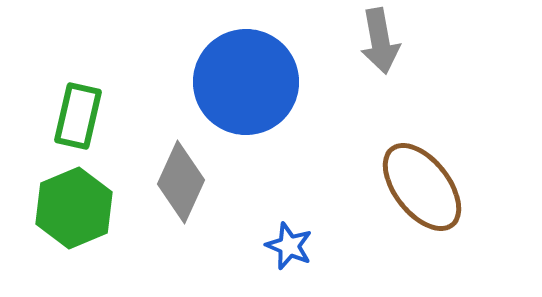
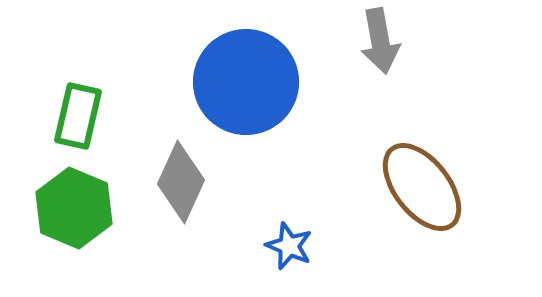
green hexagon: rotated 14 degrees counterclockwise
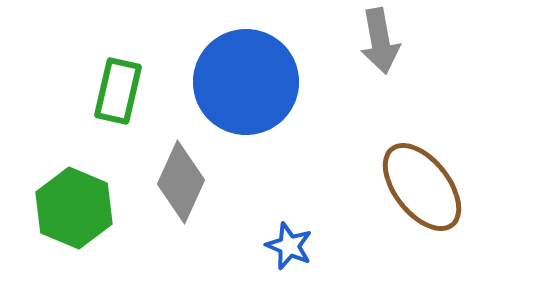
green rectangle: moved 40 px right, 25 px up
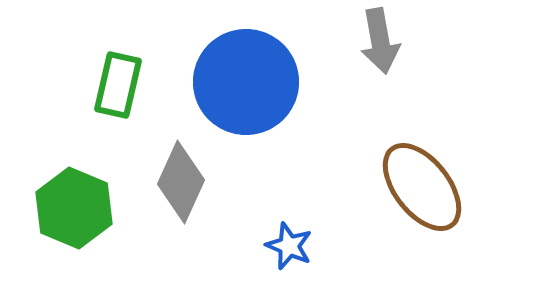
green rectangle: moved 6 px up
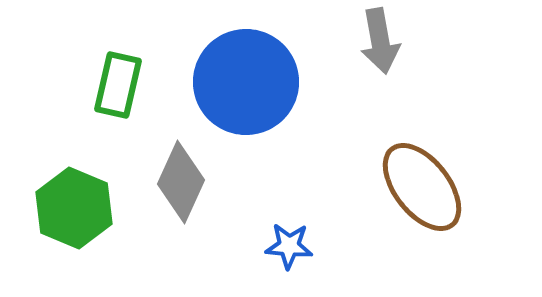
blue star: rotated 18 degrees counterclockwise
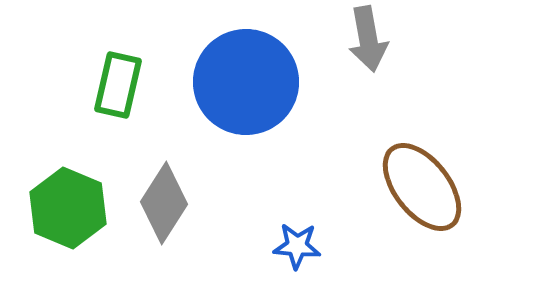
gray arrow: moved 12 px left, 2 px up
gray diamond: moved 17 px left, 21 px down; rotated 8 degrees clockwise
green hexagon: moved 6 px left
blue star: moved 8 px right
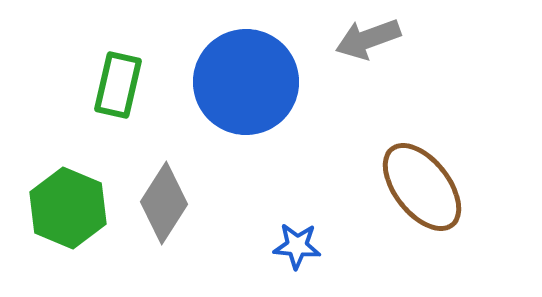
gray arrow: rotated 80 degrees clockwise
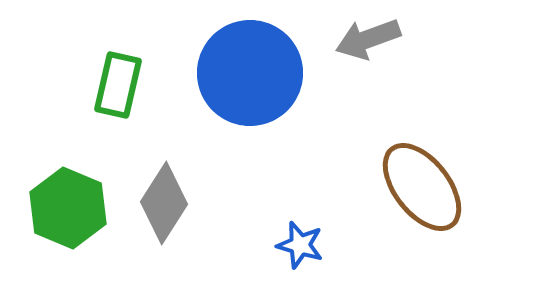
blue circle: moved 4 px right, 9 px up
blue star: moved 3 px right, 1 px up; rotated 12 degrees clockwise
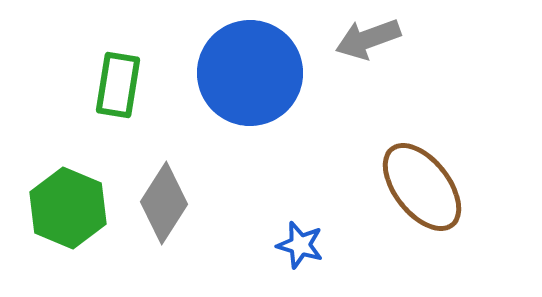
green rectangle: rotated 4 degrees counterclockwise
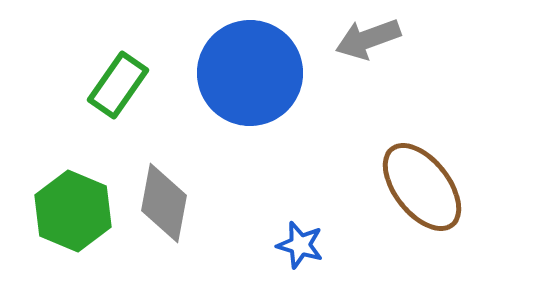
green rectangle: rotated 26 degrees clockwise
gray diamond: rotated 22 degrees counterclockwise
green hexagon: moved 5 px right, 3 px down
